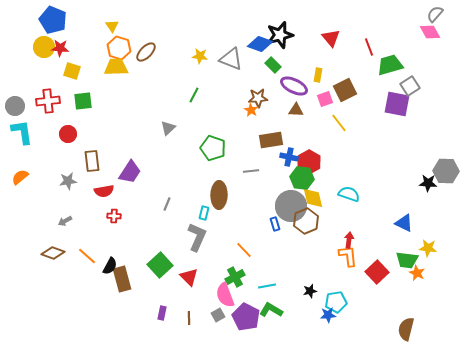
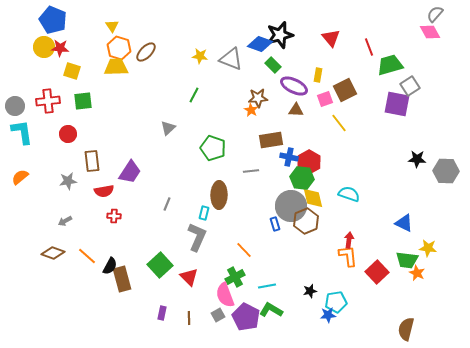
black star at (428, 183): moved 11 px left, 24 px up
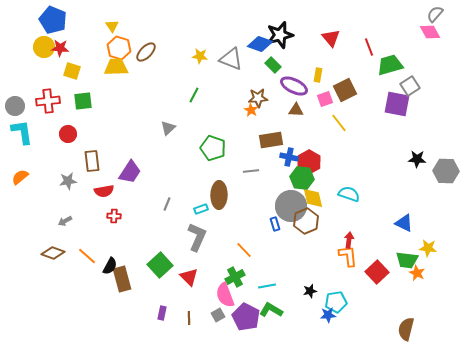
cyan rectangle at (204, 213): moved 3 px left, 4 px up; rotated 56 degrees clockwise
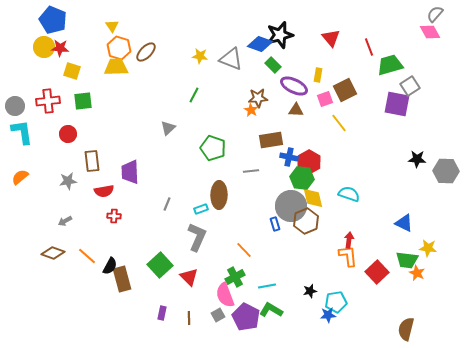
purple trapezoid at (130, 172): rotated 145 degrees clockwise
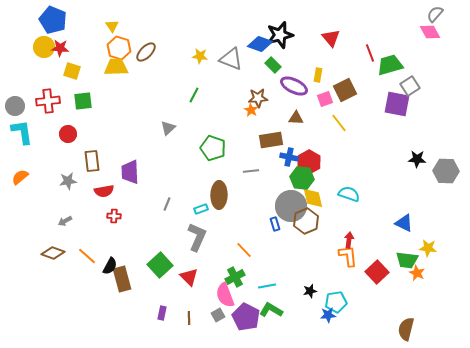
red line at (369, 47): moved 1 px right, 6 px down
brown triangle at (296, 110): moved 8 px down
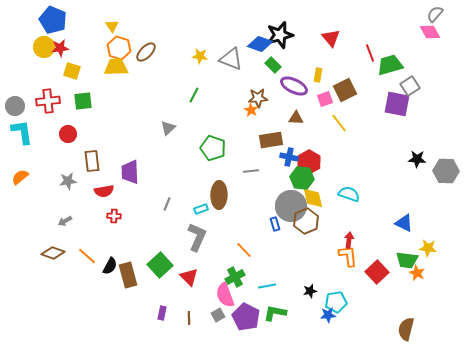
red star at (60, 48): rotated 12 degrees counterclockwise
brown rectangle at (122, 279): moved 6 px right, 4 px up
green L-shape at (271, 310): moved 4 px right, 3 px down; rotated 20 degrees counterclockwise
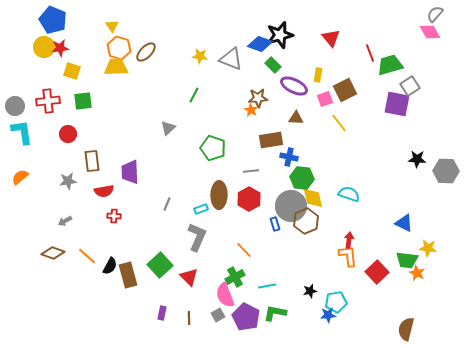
red hexagon at (309, 162): moved 60 px left, 37 px down
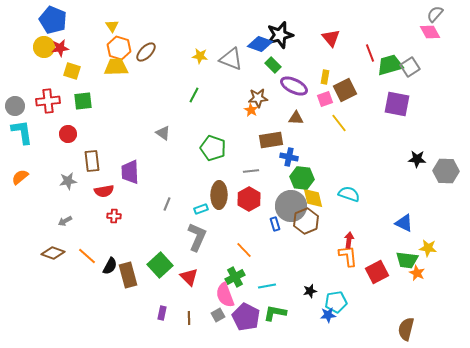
yellow rectangle at (318, 75): moved 7 px right, 2 px down
gray square at (410, 86): moved 19 px up
gray triangle at (168, 128): moved 5 px left, 5 px down; rotated 42 degrees counterclockwise
red square at (377, 272): rotated 15 degrees clockwise
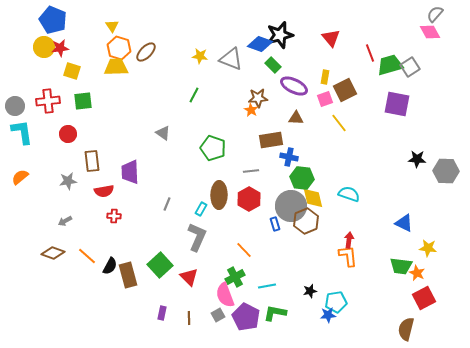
cyan rectangle at (201, 209): rotated 40 degrees counterclockwise
green trapezoid at (407, 260): moved 6 px left, 6 px down
red square at (377, 272): moved 47 px right, 26 px down
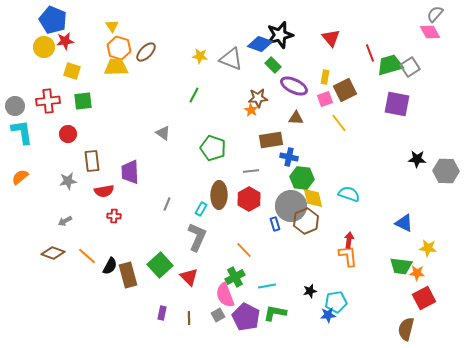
red star at (60, 48): moved 5 px right, 7 px up
orange star at (417, 273): rotated 21 degrees counterclockwise
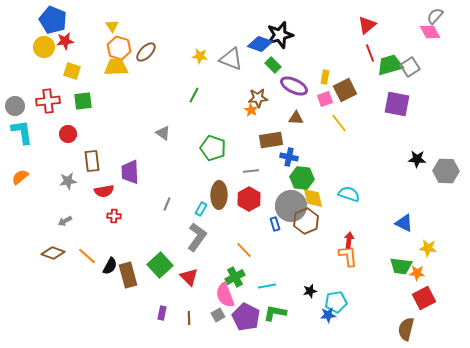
gray semicircle at (435, 14): moved 2 px down
red triangle at (331, 38): moved 36 px right, 13 px up; rotated 30 degrees clockwise
gray L-shape at (197, 237): rotated 12 degrees clockwise
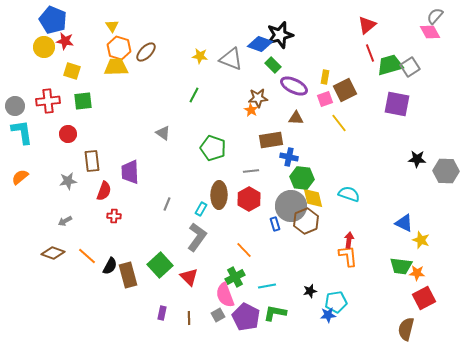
red star at (65, 41): rotated 18 degrees clockwise
red semicircle at (104, 191): rotated 60 degrees counterclockwise
yellow star at (428, 248): moved 7 px left, 8 px up; rotated 12 degrees clockwise
